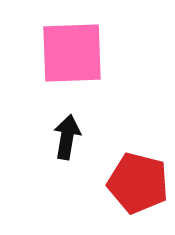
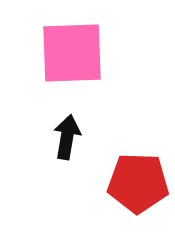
red pentagon: rotated 12 degrees counterclockwise
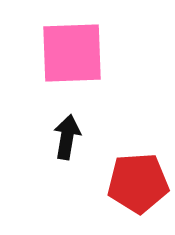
red pentagon: rotated 6 degrees counterclockwise
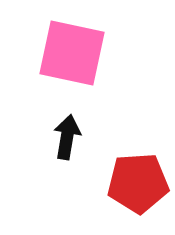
pink square: rotated 14 degrees clockwise
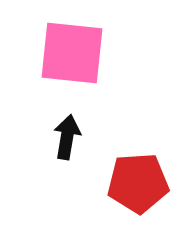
pink square: rotated 6 degrees counterclockwise
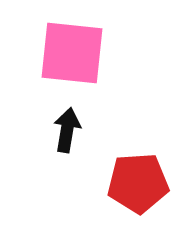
black arrow: moved 7 px up
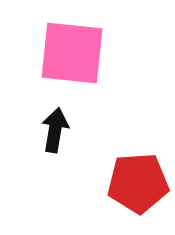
black arrow: moved 12 px left
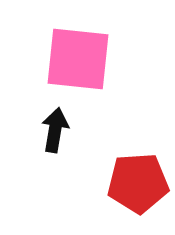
pink square: moved 6 px right, 6 px down
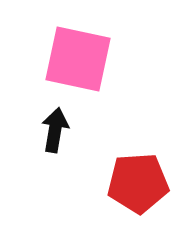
pink square: rotated 6 degrees clockwise
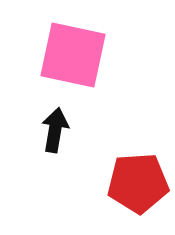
pink square: moved 5 px left, 4 px up
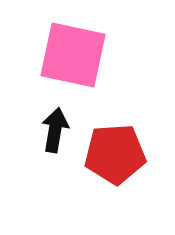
red pentagon: moved 23 px left, 29 px up
